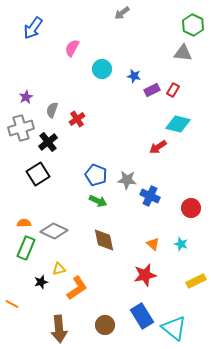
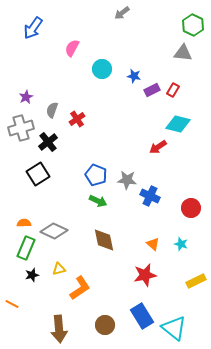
black star: moved 9 px left, 7 px up
orange L-shape: moved 3 px right
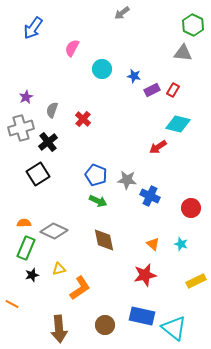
red cross: moved 6 px right; rotated 14 degrees counterclockwise
blue rectangle: rotated 45 degrees counterclockwise
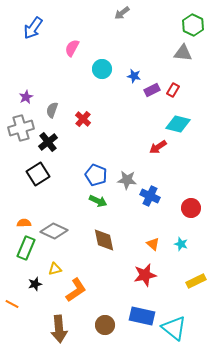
yellow triangle: moved 4 px left
black star: moved 3 px right, 9 px down
orange L-shape: moved 4 px left, 2 px down
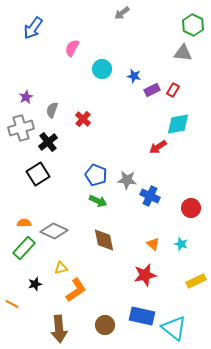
cyan diamond: rotated 25 degrees counterclockwise
green rectangle: moved 2 px left; rotated 20 degrees clockwise
yellow triangle: moved 6 px right, 1 px up
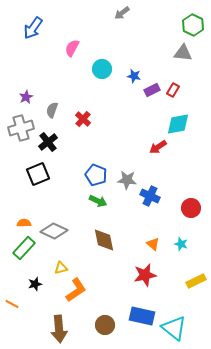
black square: rotated 10 degrees clockwise
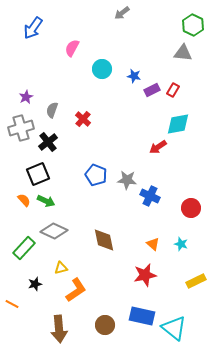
green arrow: moved 52 px left
orange semicircle: moved 23 px up; rotated 48 degrees clockwise
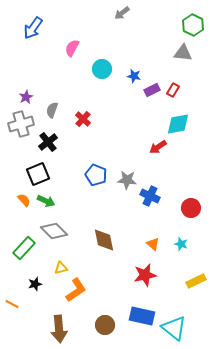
gray cross: moved 4 px up
gray diamond: rotated 20 degrees clockwise
